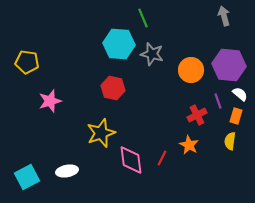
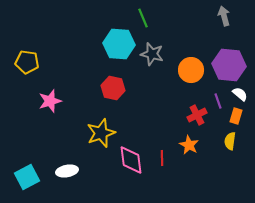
red line: rotated 28 degrees counterclockwise
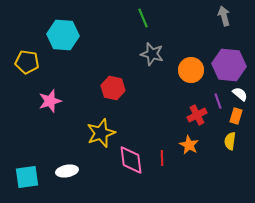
cyan hexagon: moved 56 px left, 9 px up
cyan square: rotated 20 degrees clockwise
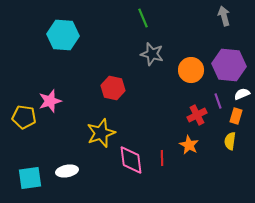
yellow pentagon: moved 3 px left, 55 px down
white semicircle: moved 2 px right; rotated 63 degrees counterclockwise
cyan square: moved 3 px right, 1 px down
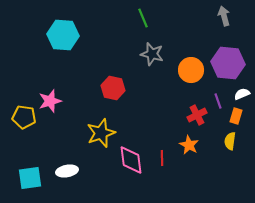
purple hexagon: moved 1 px left, 2 px up
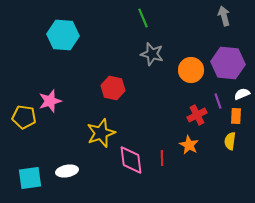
orange rectangle: rotated 14 degrees counterclockwise
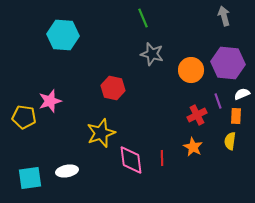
orange star: moved 4 px right, 2 px down
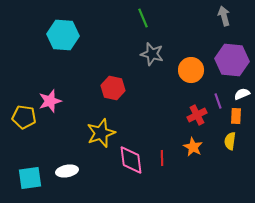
purple hexagon: moved 4 px right, 3 px up
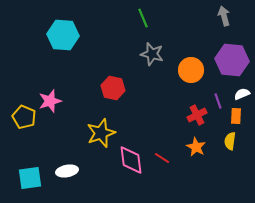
yellow pentagon: rotated 15 degrees clockwise
orange star: moved 3 px right
red line: rotated 56 degrees counterclockwise
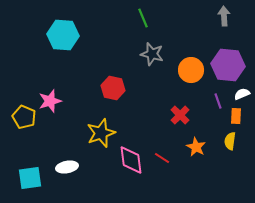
gray arrow: rotated 12 degrees clockwise
purple hexagon: moved 4 px left, 5 px down
red cross: moved 17 px left; rotated 18 degrees counterclockwise
white ellipse: moved 4 px up
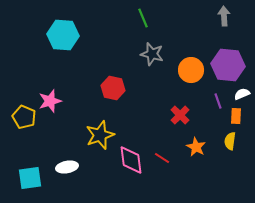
yellow star: moved 1 px left, 2 px down
